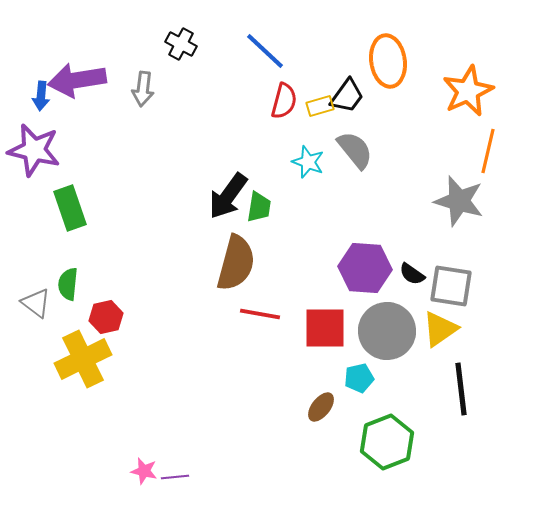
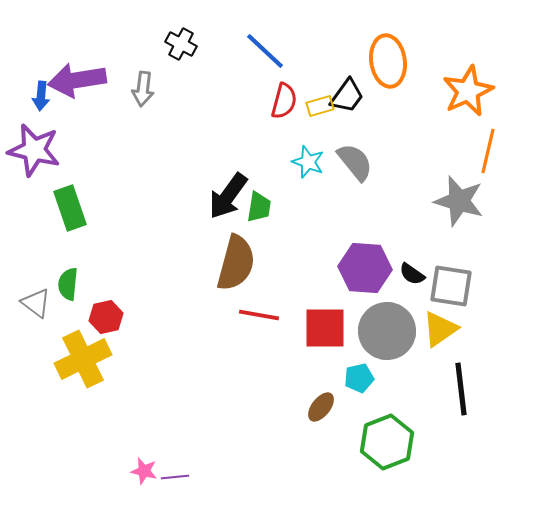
gray semicircle: moved 12 px down
red line: moved 1 px left, 1 px down
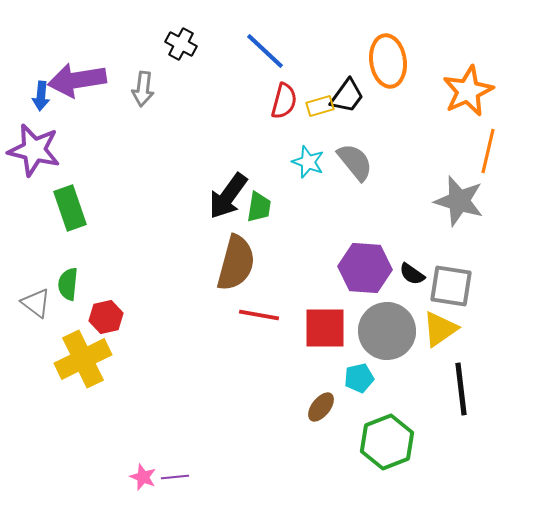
pink star: moved 1 px left, 6 px down; rotated 8 degrees clockwise
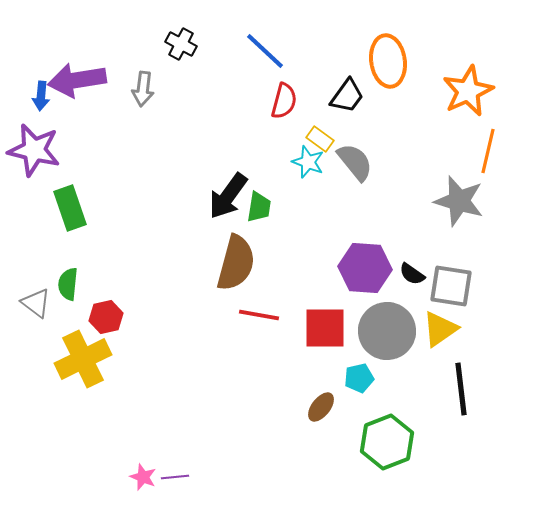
yellow rectangle: moved 33 px down; rotated 52 degrees clockwise
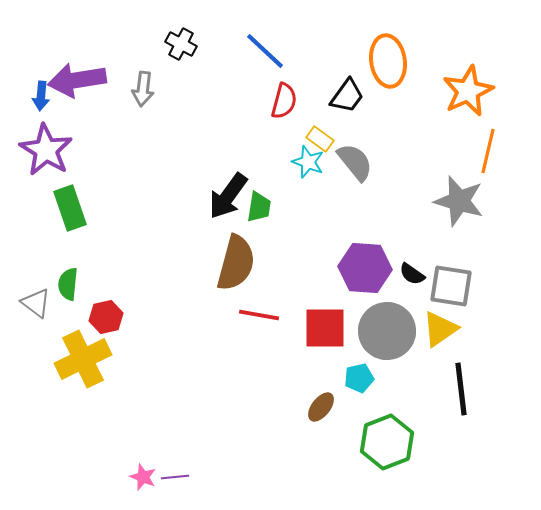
purple star: moved 12 px right; rotated 18 degrees clockwise
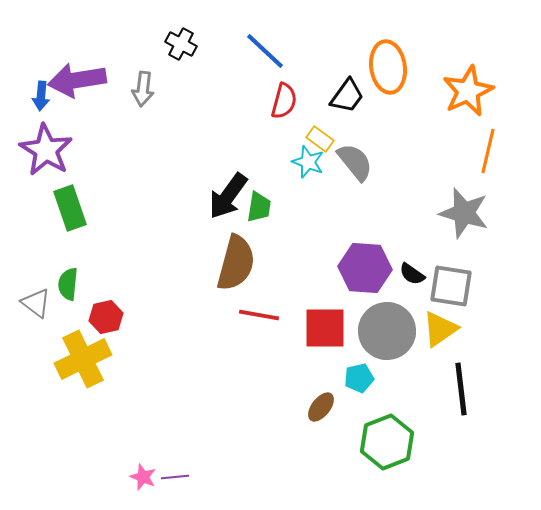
orange ellipse: moved 6 px down
gray star: moved 5 px right, 12 px down
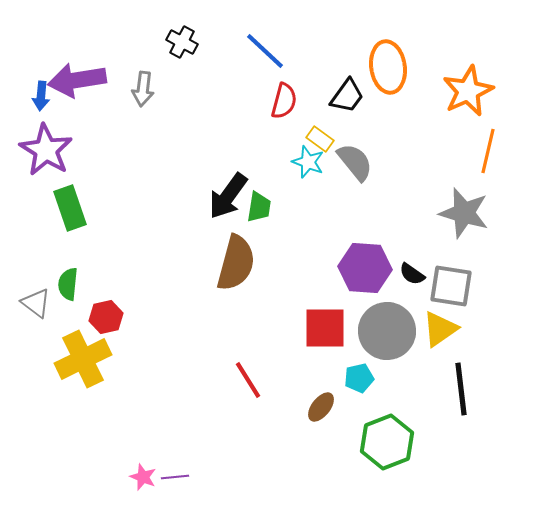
black cross: moved 1 px right, 2 px up
red line: moved 11 px left, 65 px down; rotated 48 degrees clockwise
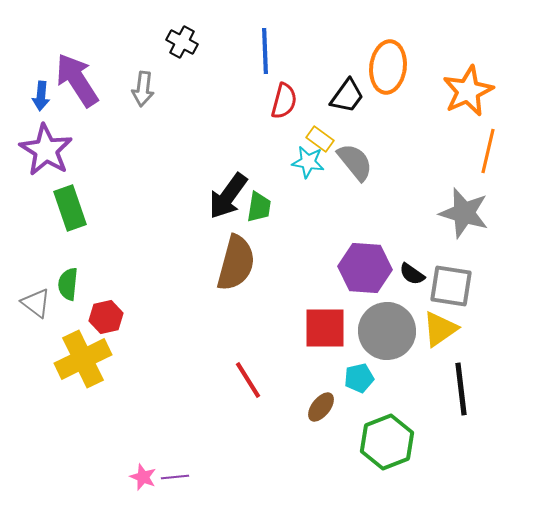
blue line: rotated 45 degrees clockwise
orange ellipse: rotated 15 degrees clockwise
purple arrow: rotated 66 degrees clockwise
cyan star: rotated 12 degrees counterclockwise
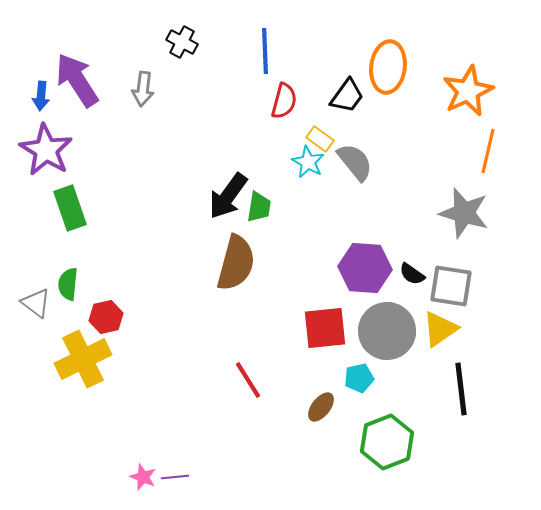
cyan star: rotated 20 degrees clockwise
red square: rotated 6 degrees counterclockwise
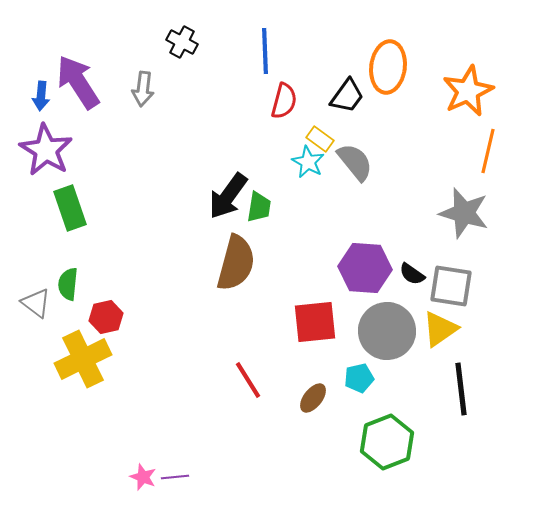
purple arrow: moved 1 px right, 2 px down
red square: moved 10 px left, 6 px up
brown ellipse: moved 8 px left, 9 px up
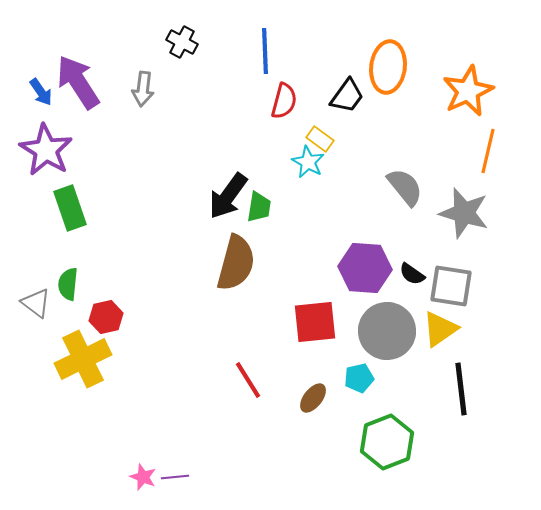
blue arrow: moved 4 px up; rotated 40 degrees counterclockwise
gray semicircle: moved 50 px right, 25 px down
